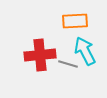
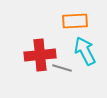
gray line: moved 6 px left, 4 px down
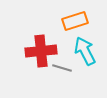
orange rectangle: rotated 15 degrees counterclockwise
red cross: moved 1 px right, 4 px up
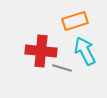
red cross: rotated 12 degrees clockwise
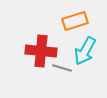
cyan arrow: rotated 124 degrees counterclockwise
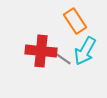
orange rectangle: rotated 75 degrees clockwise
gray line: moved 10 px up; rotated 18 degrees clockwise
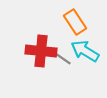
orange rectangle: moved 1 px down
cyan arrow: rotated 92 degrees clockwise
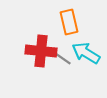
orange rectangle: moved 6 px left; rotated 20 degrees clockwise
cyan arrow: moved 1 px right, 2 px down
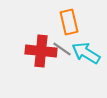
gray line: moved 9 px up
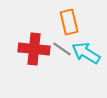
red cross: moved 7 px left, 2 px up
